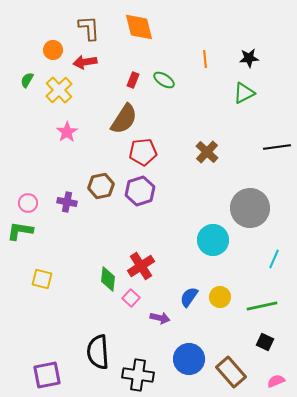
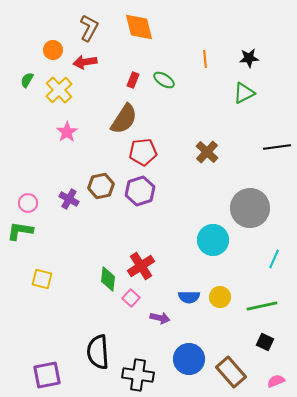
brown L-shape: rotated 32 degrees clockwise
purple cross: moved 2 px right, 3 px up; rotated 18 degrees clockwise
blue semicircle: rotated 125 degrees counterclockwise
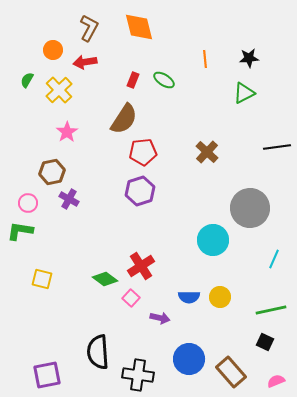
brown hexagon: moved 49 px left, 14 px up
green diamond: moved 3 px left; rotated 60 degrees counterclockwise
green line: moved 9 px right, 4 px down
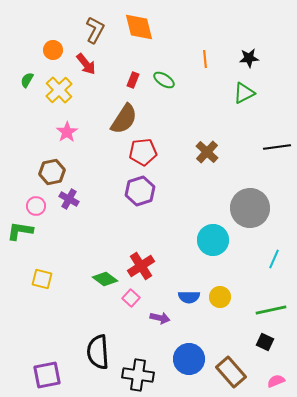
brown L-shape: moved 6 px right, 2 px down
red arrow: moved 1 px right, 2 px down; rotated 120 degrees counterclockwise
pink circle: moved 8 px right, 3 px down
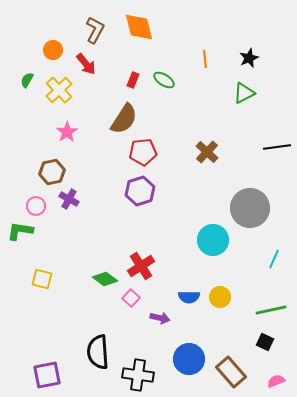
black star: rotated 18 degrees counterclockwise
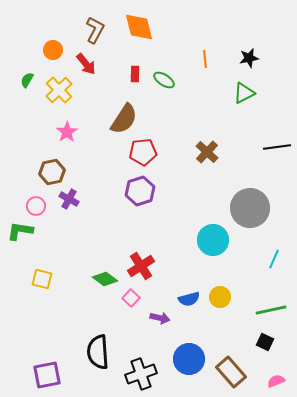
black star: rotated 12 degrees clockwise
red rectangle: moved 2 px right, 6 px up; rotated 21 degrees counterclockwise
blue semicircle: moved 2 px down; rotated 15 degrees counterclockwise
black cross: moved 3 px right, 1 px up; rotated 28 degrees counterclockwise
